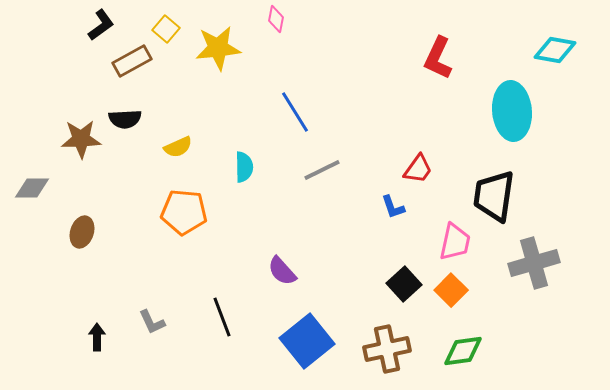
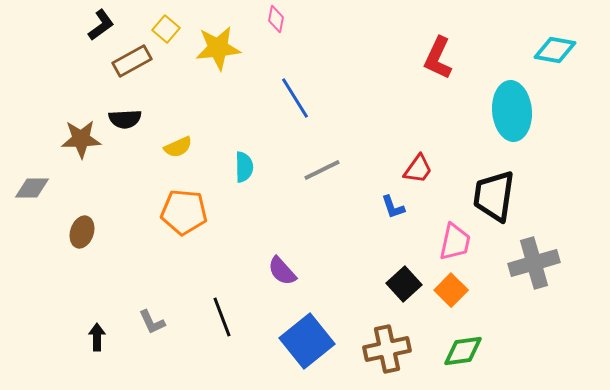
blue line: moved 14 px up
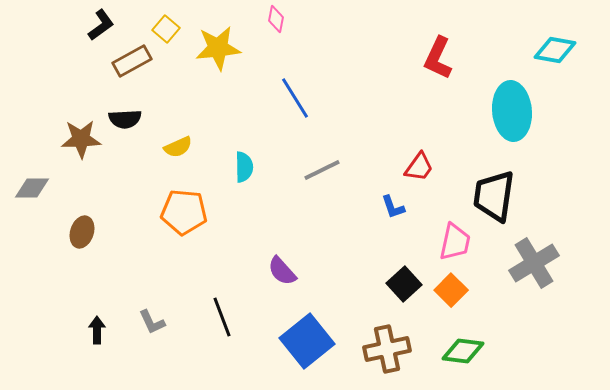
red trapezoid: moved 1 px right, 2 px up
gray cross: rotated 15 degrees counterclockwise
black arrow: moved 7 px up
green diamond: rotated 15 degrees clockwise
